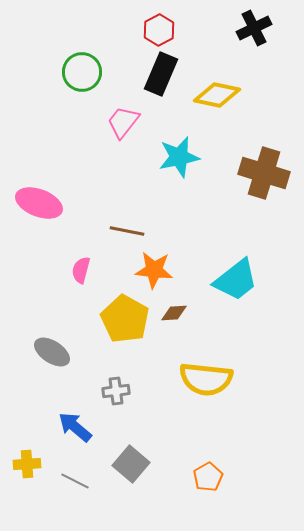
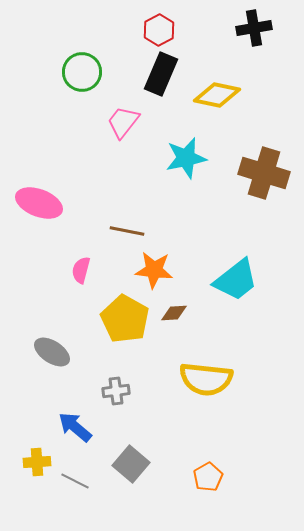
black cross: rotated 16 degrees clockwise
cyan star: moved 7 px right, 1 px down
yellow cross: moved 10 px right, 2 px up
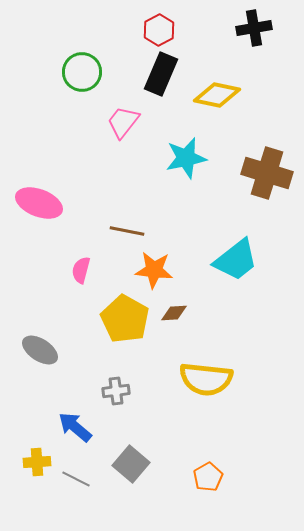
brown cross: moved 3 px right
cyan trapezoid: moved 20 px up
gray ellipse: moved 12 px left, 2 px up
gray line: moved 1 px right, 2 px up
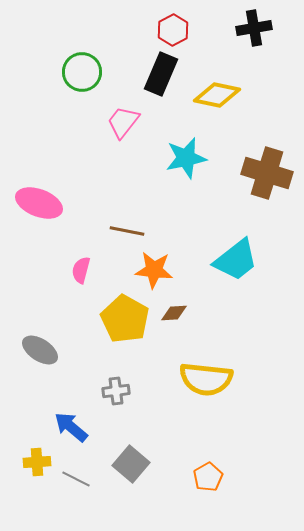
red hexagon: moved 14 px right
blue arrow: moved 4 px left
